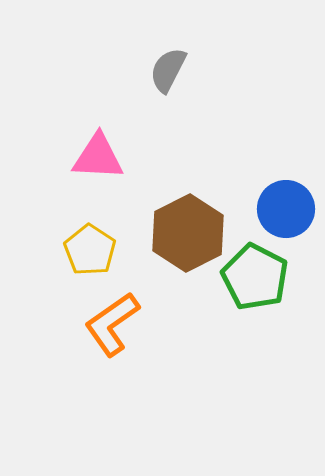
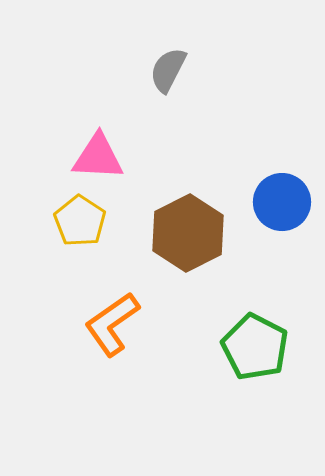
blue circle: moved 4 px left, 7 px up
yellow pentagon: moved 10 px left, 29 px up
green pentagon: moved 70 px down
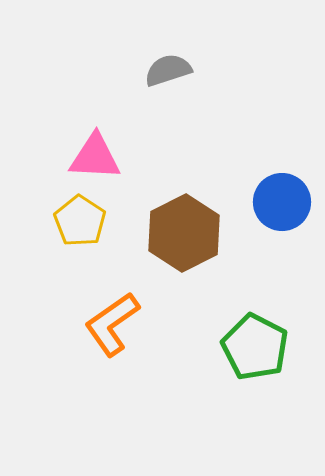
gray semicircle: rotated 45 degrees clockwise
pink triangle: moved 3 px left
brown hexagon: moved 4 px left
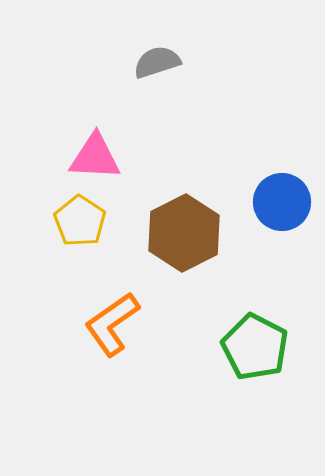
gray semicircle: moved 11 px left, 8 px up
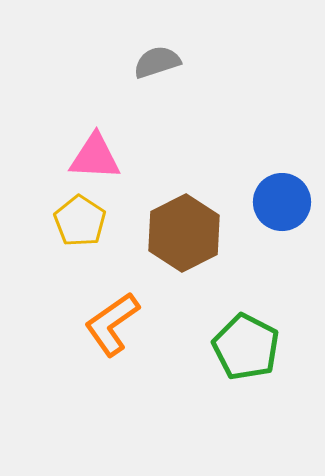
green pentagon: moved 9 px left
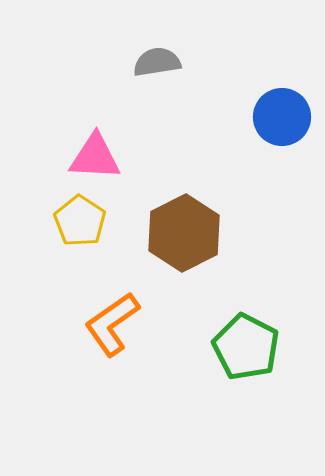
gray semicircle: rotated 9 degrees clockwise
blue circle: moved 85 px up
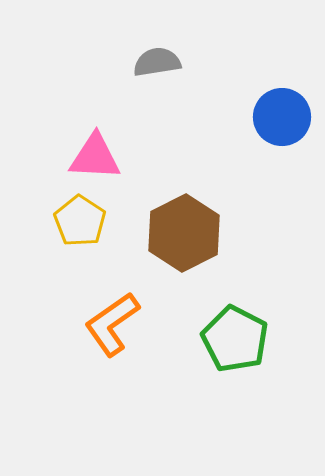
green pentagon: moved 11 px left, 8 px up
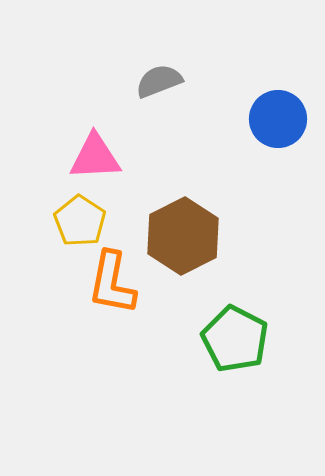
gray semicircle: moved 2 px right, 19 px down; rotated 12 degrees counterclockwise
blue circle: moved 4 px left, 2 px down
pink triangle: rotated 6 degrees counterclockwise
brown hexagon: moved 1 px left, 3 px down
orange L-shape: moved 41 px up; rotated 44 degrees counterclockwise
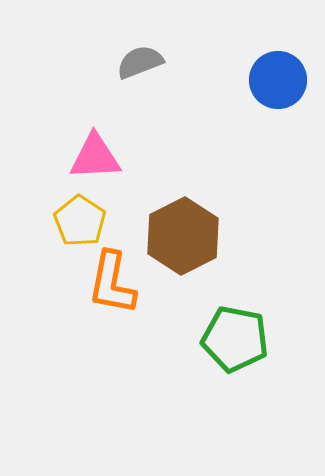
gray semicircle: moved 19 px left, 19 px up
blue circle: moved 39 px up
green pentagon: rotated 16 degrees counterclockwise
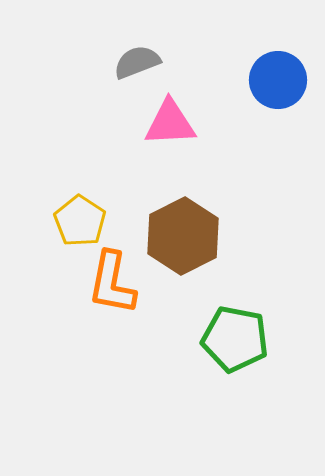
gray semicircle: moved 3 px left
pink triangle: moved 75 px right, 34 px up
